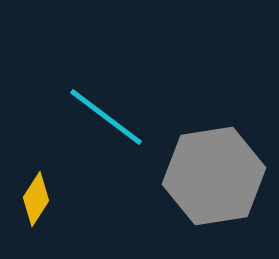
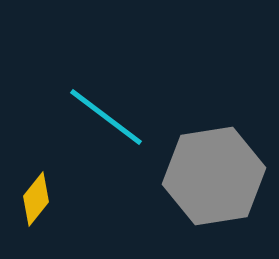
yellow diamond: rotated 6 degrees clockwise
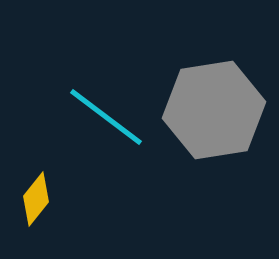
gray hexagon: moved 66 px up
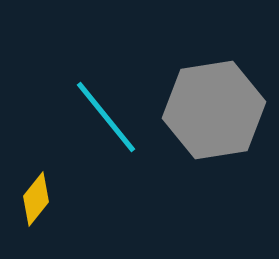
cyan line: rotated 14 degrees clockwise
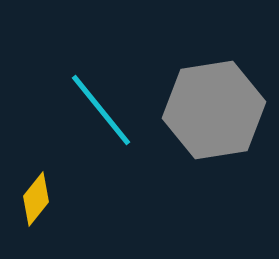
cyan line: moved 5 px left, 7 px up
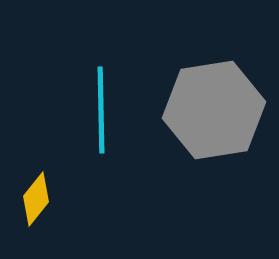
cyan line: rotated 38 degrees clockwise
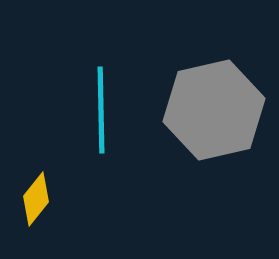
gray hexagon: rotated 4 degrees counterclockwise
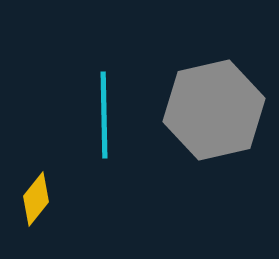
cyan line: moved 3 px right, 5 px down
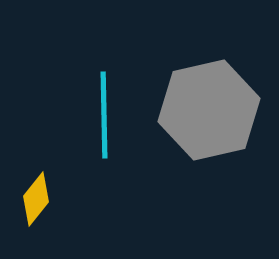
gray hexagon: moved 5 px left
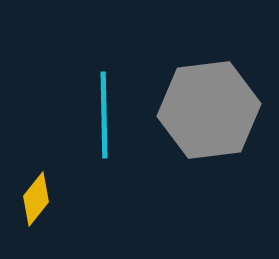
gray hexagon: rotated 6 degrees clockwise
